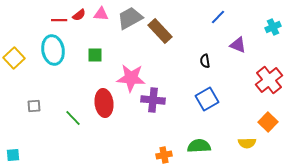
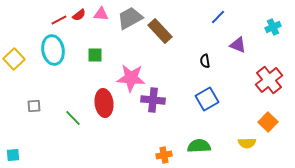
red line: rotated 28 degrees counterclockwise
yellow square: moved 1 px down
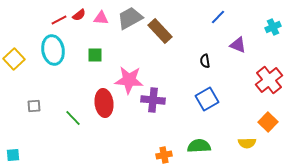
pink triangle: moved 4 px down
pink star: moved 2 px left, 2 px down
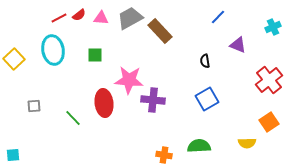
red line: moved 2 px up
orange square: moved 1 px right; rotated 12 degrees clockwise
orange cross: rotated 21 degrees clockwise
